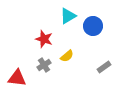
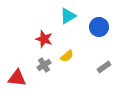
blue circle: moved 6 px right, 1 px down
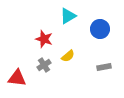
blue circle: moved 1 px right, 2 px down
yellow semicircle: moved 1 px right
gray rectangle: rotated 24 degrees clockwise
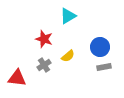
blue circle: moved 18 px down
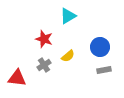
gray rectangle: moved 3 px down
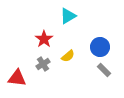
red star: rotated 18 degrees clockwise
gray cross: moved 1 px left, 1 px up
gray rectangle: rotated 56 degrees clockwise
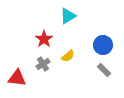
blue circle: moved 3 px right, 2 px up
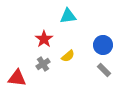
cyan triangle: rotated 24 degrees clockwise
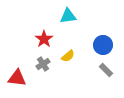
gray rectangle: moved 2 px right
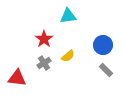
gray cross: moved 1 px right, 1 px up
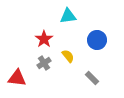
blue circle: moved 6 px left, 5 px up
yellow semicircle: rotated 88 degrees counterclockwise
gray rectangle: moved 14 px left, 8 px down
